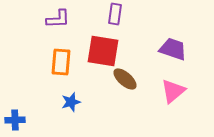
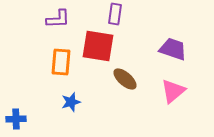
red square: moved 5 px left, 5 px up
blue cross: moved 1 px right, 1 px up
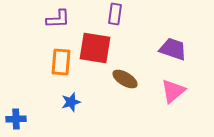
red square: moved 3 px left, 2 px down
brown ellipse: rotated 10 degrees counterclockwise
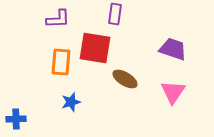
pink triangle: moved 1 px down; rotated 16 degrees counterclockwise
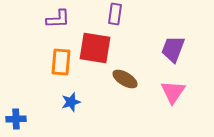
purple trapezoid: rotated 88 degrees counterclockwise
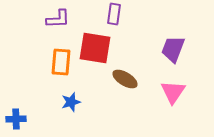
purple rectangle: moved 1 px left
